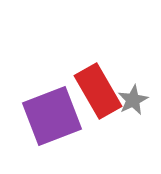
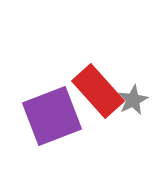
red rectangle: rotated 12 degrees counterclockwise
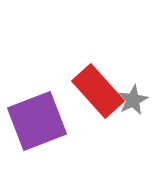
purple square: moved 15 px left, 5 px down
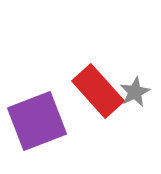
gray star: moved 2 px right, 8 px up
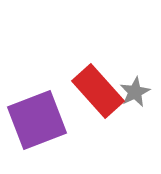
purple square: moved 1 px up
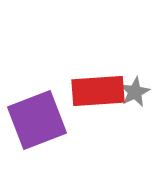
red rectangle: rotated 52 degrees counterclockwise
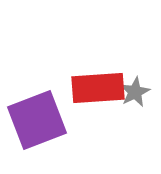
red rectangle: moved 3 px up
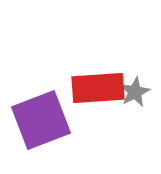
purple square: moved 4 px right
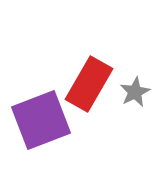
red rectangle: moved 9 px left, 4 px up; rotated 56 degrees counterclockwise
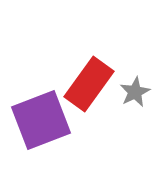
red rectangle: rotated 6 degrees clockwise
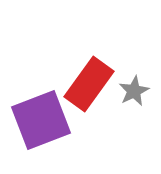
gray star: moved 1 px left, 1 px up
